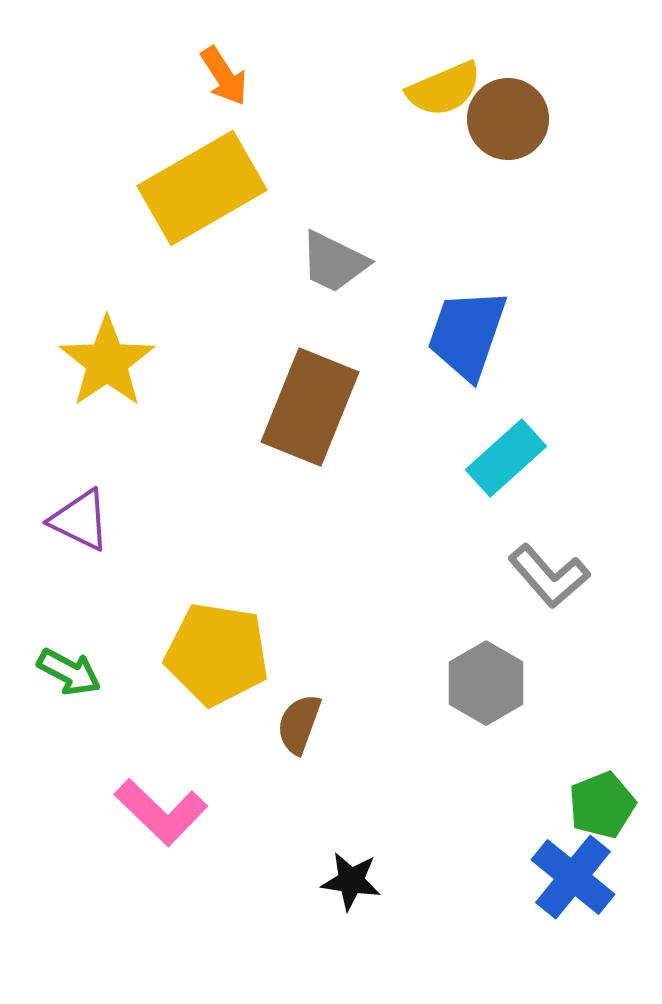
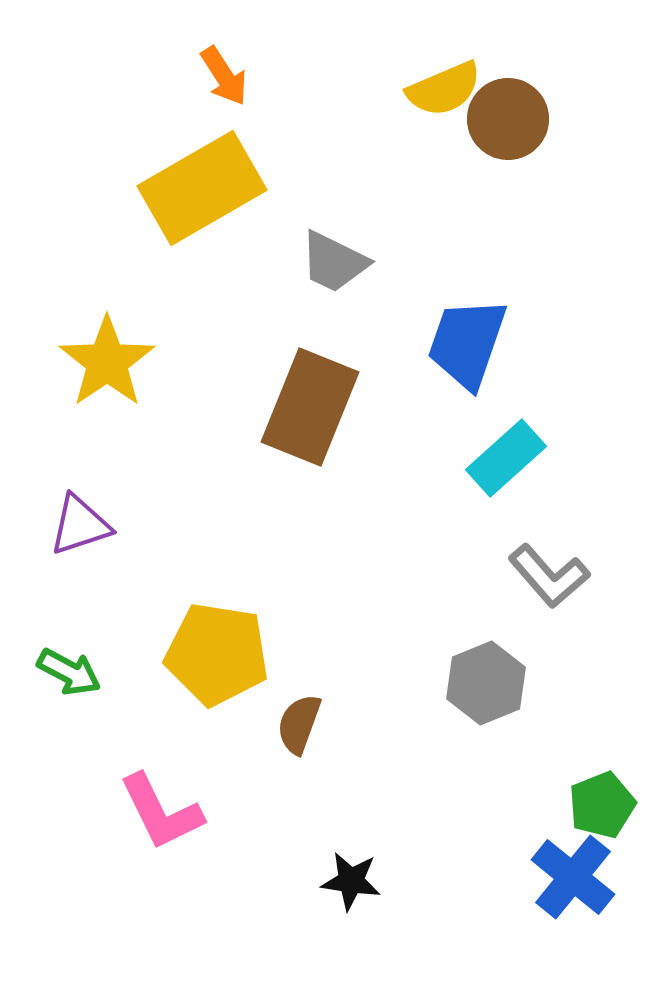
blue trapezoid: moved 9 px down
purple triangle: moved 5 px down; rotated 44 degrees counterclockwise
gray hexagon: rotated 8 degrees clockwise
pink L-shape: rotated 20 degrees clockwise
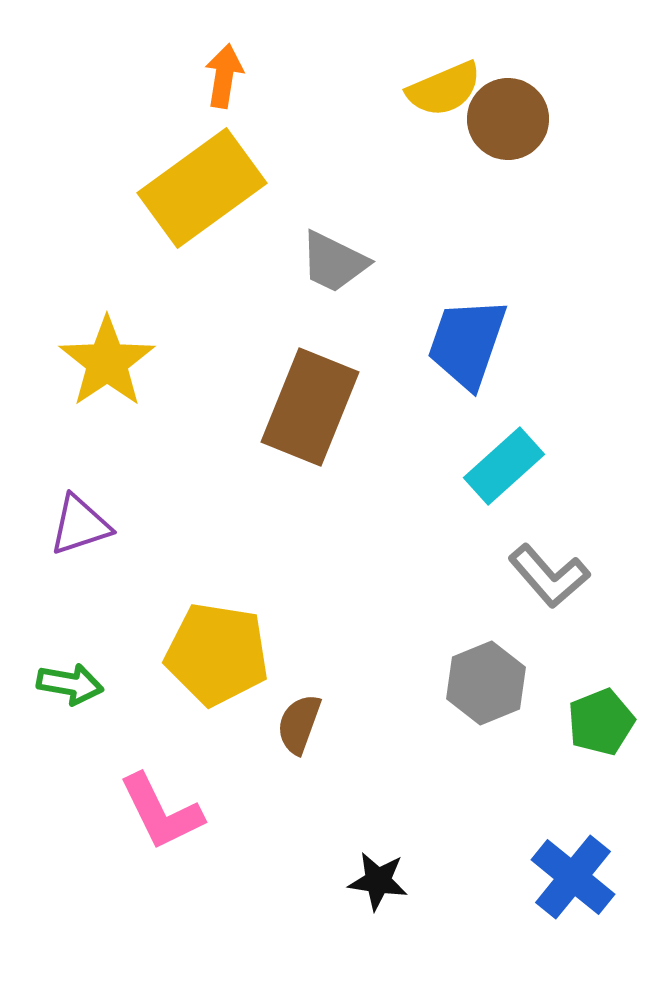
orange arrow: rotated 138 degrees counterclockwise
yellow rectangle: rotated 6 degrees counterclockwise
cyan rectangle: moved 2 px left, 8 px down
green arrow: moved 1 px right, 12 px down; rotated 18 degrees counterclockwise
green pentagon: moved 1 px left, 83 px up
black star: moved 27 px right
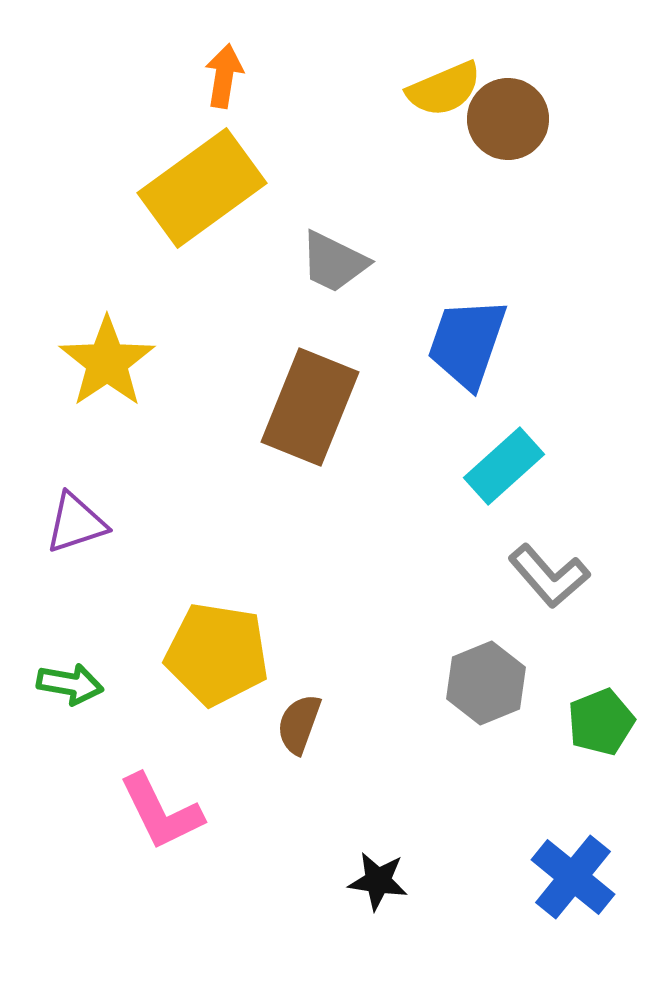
purple triangle: moved 4 px left, 2 px up
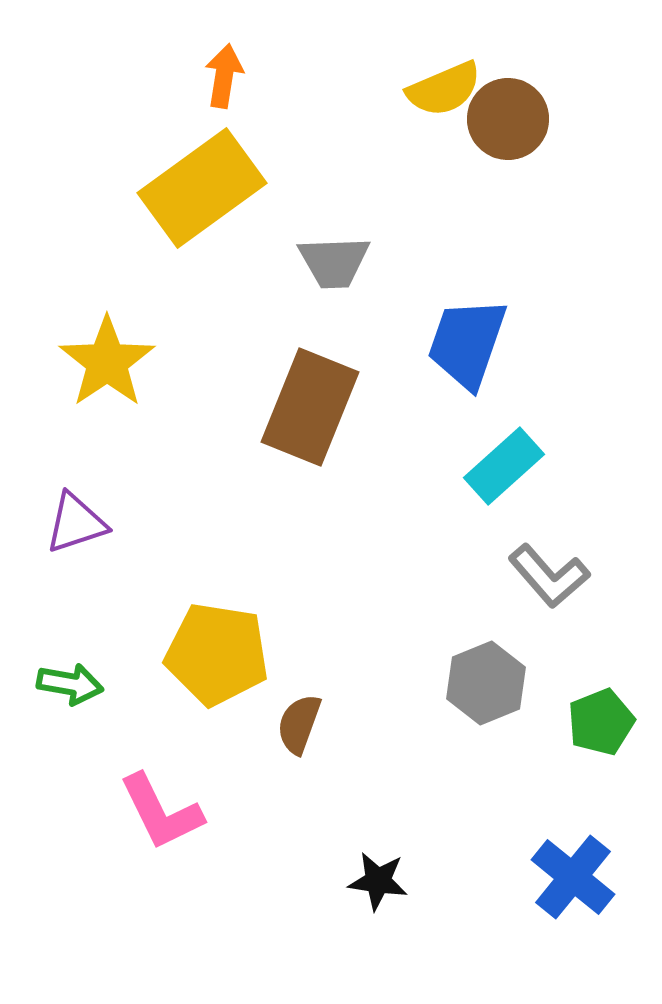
gray trapezoid: rotated 28 degrees counterclockwise
